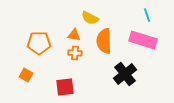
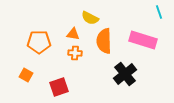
cyan line: moved 12 px right, 3 px up
orange triangle: moved 1 px left, 1 px up
orange pentagon: moved 1 px up
red square: moved 6 px left; rotated 12 degrees counterclockwise
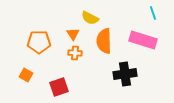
cyan line: moved 6 px left, 1 px down
orange triangle: rotated 48 degrees clockwise
black cross: rotated 30 degrees clockwise
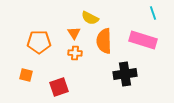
orange triangle: moved 1 px right, 1 px up
orange square: rotated 16 degrees counterclockwise
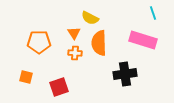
orange semicircle: moved 5 px left, 2 px down
orange square: moved 2 px down
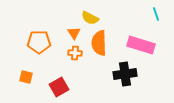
cyan line: moved 3 px right, 1 px down
pink rectangle: moved 2 px left, 5 px down
red square: rotated 12 degrees counterclockwise
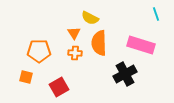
orange pentagon: moved 9 px down
black cross: rotated 20 degrees counterclockwise
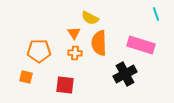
red square: moved 6 px right, 2 px up; rotated 36 degrees clockwise
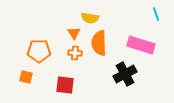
yellow semicircle: rotated 18 degrees counterclockwise
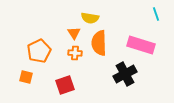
orange pentagon: rotated 25 degrees counterclockwise
red square: rotated 24 degrees counterclockwise
